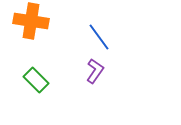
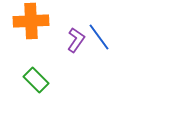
orange cross: rotated 12 degrees counterclockwise
purple L-shape: moved 19 px left, 31 px up
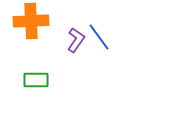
green rectangle: rotated 45 degrees counterclockwise
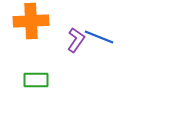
blue line: rotated 32 degrees counterclockwise
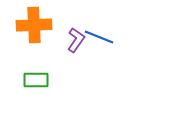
orange cross: moved 3 px right, 4 px down
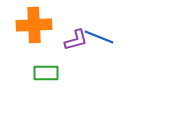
purple L-shape: rotated 40 degrees clockwise
green rectangle: moved 10 px right, 7 px up
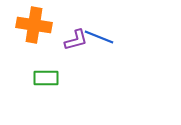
orange cross: rotated 12 degrees clockwise
green rectangle: moved 5 px down
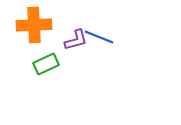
orange cross: rotated 12 degrees counterclockwise
green rectangle: moved 14 px up; rotated 25 degrees counterclockwise
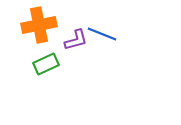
orange cross: moved 5 px right; rotated 8 degrees counterclockwise
blue line: moved 3 px right, 3 px up
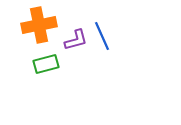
blue line: moved 2 px down; rotated 44 degrees clockwise
green rectangle: rotated 10 degrees clockwise
